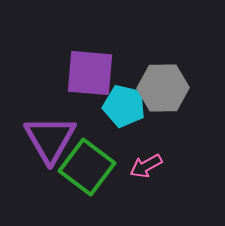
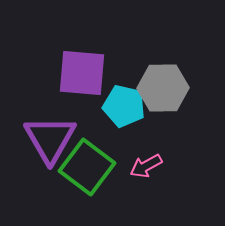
purple square: moved 8 px left
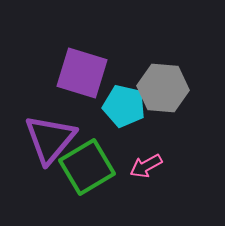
purple square: rotated 12 degrees clockwise
gray hexagon: rotated 6 degrees clockwise
purple triangle: rotated 10 degrees clockwise
green square: rotated 22 degrees clockwise
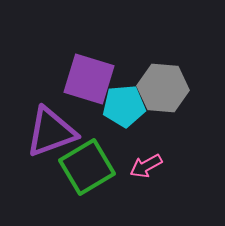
purple square: moved 7 px right, 6 px down
cyan pentagon: rotated 18 degrees counterclockwise
purple triangle: moved 1 px right, 7 px up; rotated 30 degrees clockwise
